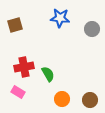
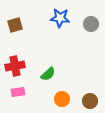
gray circle: moved 1 px left, 5 px up
red cross: moved 9 px left, 1 px up
green semicircle: rotated 77 degrees clockwise
pink rectangle: rotated 40 degrees counterclockwise
brown circle: moved 1 px down
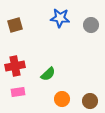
gray circle: moved 1 px down
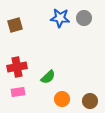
gray circle: moved 7 px left, 7 px up
red cross: moved 2 px right, 1 px down
green semicircle: moved 3 px down
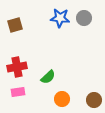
brown circle: moved 4 px right, 1 px up
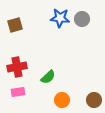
gray circle: moved 2 px left, 1 px down
orange circle: moved 1 px down
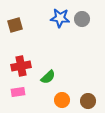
red cross: moved 4 px right, 1 px up
brown circle: moved 6 px left, 1 px down
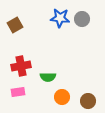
brown square: rotated 14 degrees counterclockwise
green semicircle: rotated 42 degrees clockwise
orange circle: moved 3 px up
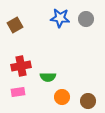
gray circle: moved 4 px right
